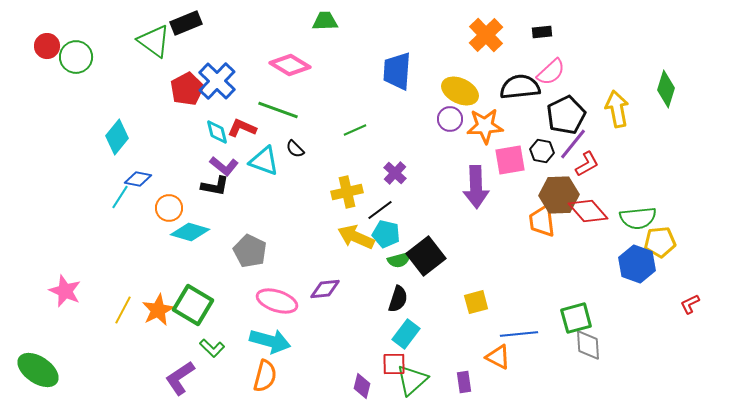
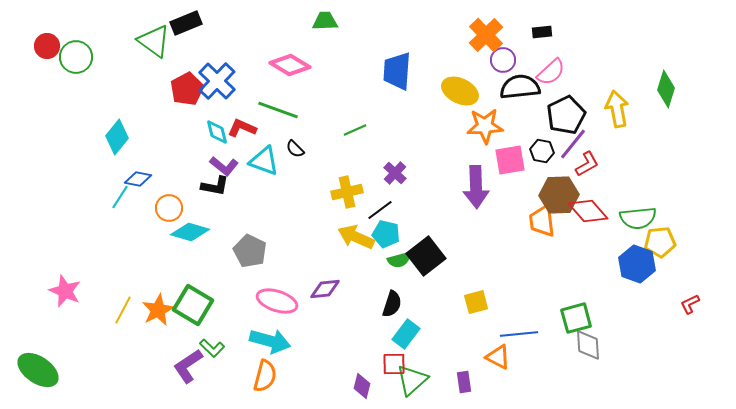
purple circle at (450, 119): moved 53 px right, 59 px up
black semicircle at (398, 299): moved 6 px left, 5 px down
purple L-shape at (180, 378): moved 8 px right, 12 px up
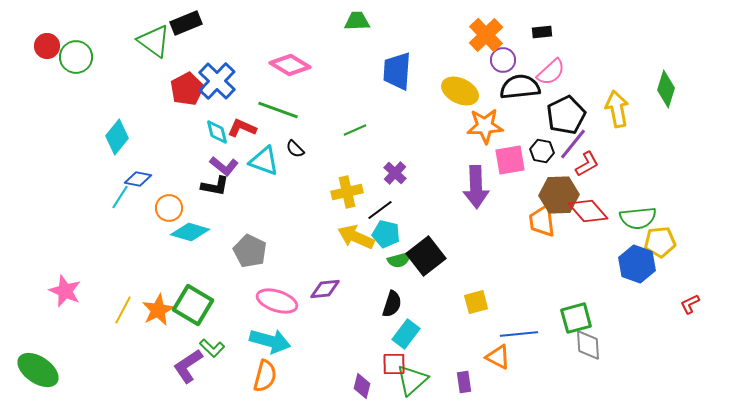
green trapezoid at (325, 21): moved 32 px right
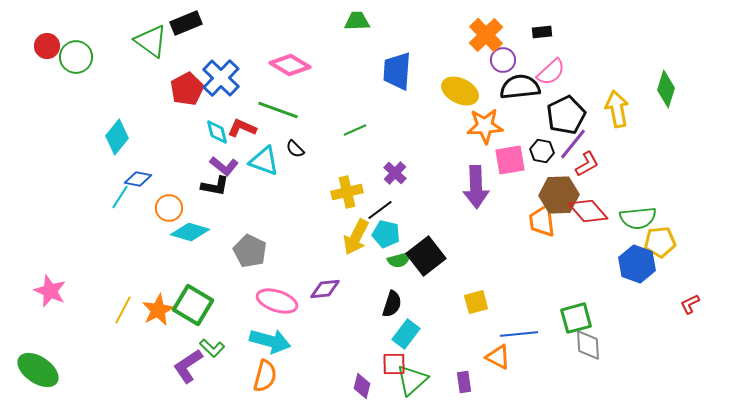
green triangle at (154, 41): moved 3 px left
blue cross at (217, 81): moved 4 px right, 3 px up
yellow arrow at (356, 237): rotated 87 degrees counterclockwise
pink star at (65, 291): moved 15 px left
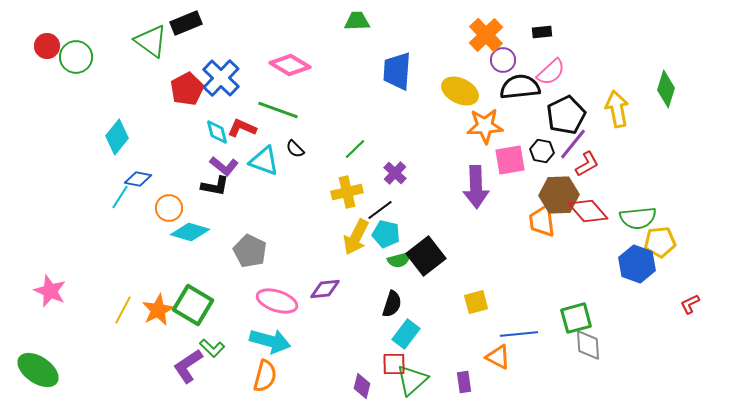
green line at (355, 130): moved 19 px down; rotated 20 degrees counterclockwise
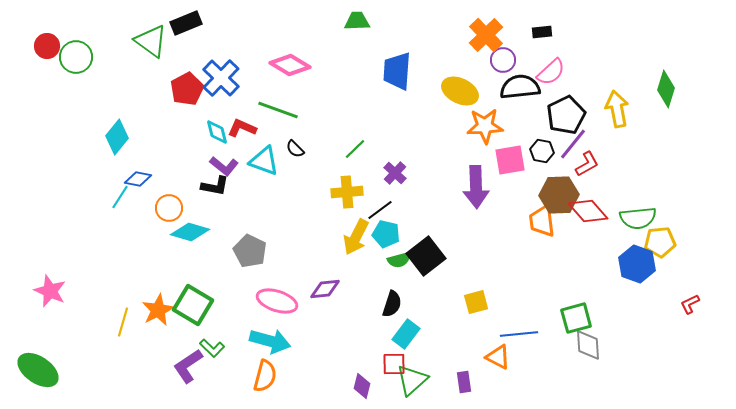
yellow cross at (347, 192): rotated 8 degrees clockwise
yellow line at (123, 310): moved 12 px down; rotated 12 degrees counterclockwise
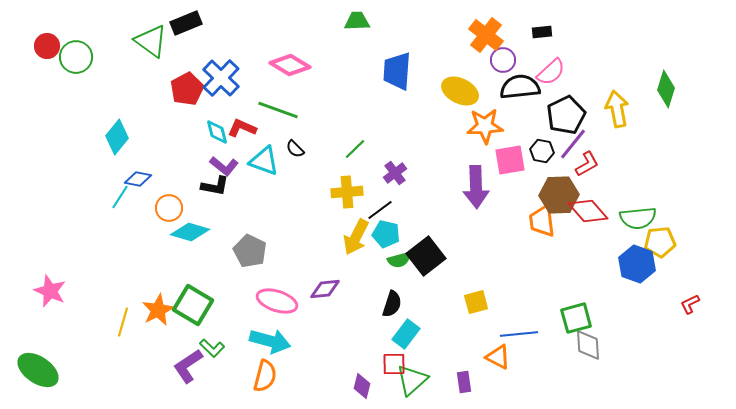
orange cross at (486, 35): rotated 8 degrees counterclockwise
purple cross at (395, 173): rotated 10 degrees clockwise
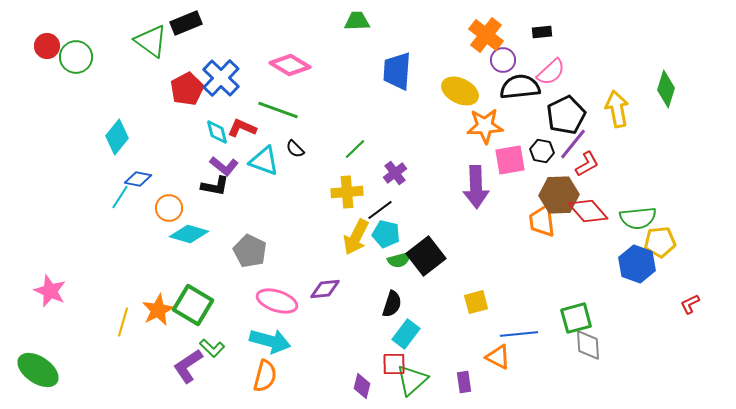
cyan diamond at (190, 232): moved 1 px left, 2 px down
